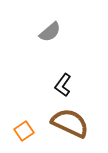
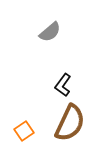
brown semicircle: rotated 90 degrees clockwise
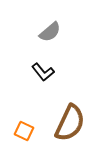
black L-shape: moved 20 px left, 13 px up; rotated 75 degrees counterclockwise
orange square: rotated 30 degrees counterclockwise
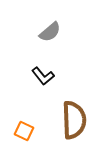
black L-shape: moved 4 px down
brown semicircle: moved 4 px right, 3 px up; rotated 27 degrees counterclockwise
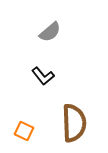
brown semicircle: moved 3 px down
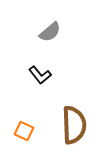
black L-shape: moved 3 px left, 1 px up
brown semicircle: moved 2 px down
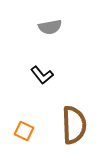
gray semicircle: moved 5 px up; rotated 30 degrees clockwise
black L-shape: moved 2 px right
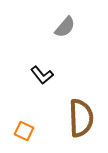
gray semicircle: moved 15 px right; rotated 40 degrees counterclockwise
brown semicircle: moved 7 px right, 7 px up
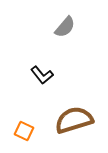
brown semicircle: moved 7 px left, 2 px down; rotated 105 degrees counterclockwise
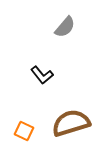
brown semicircle: moved 3 px left, 3 px down
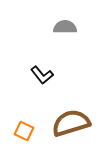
gray semicircle: rotated 130 degrees counterclockwise
